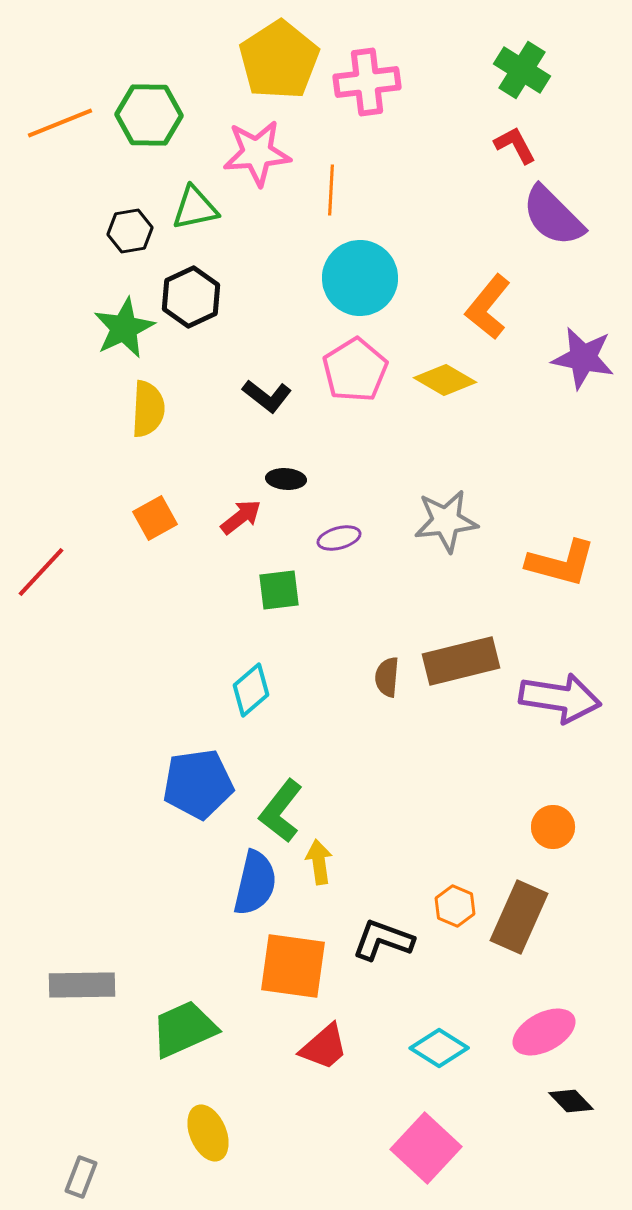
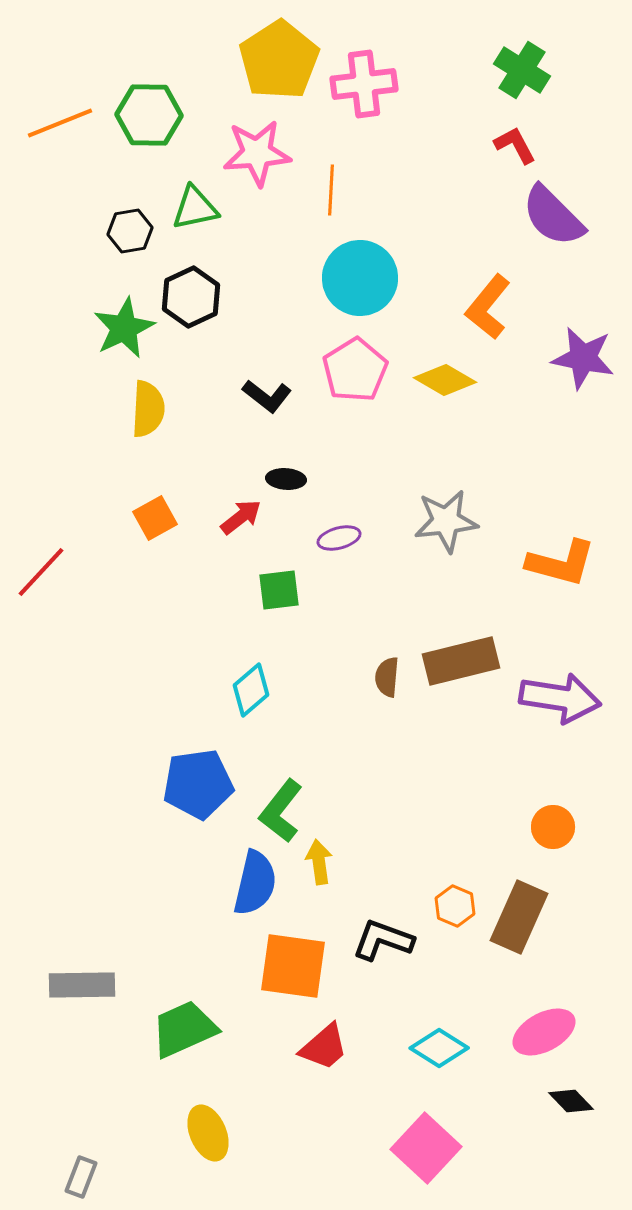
pink cross at (367, 82): moved 3 px left, 2 px down
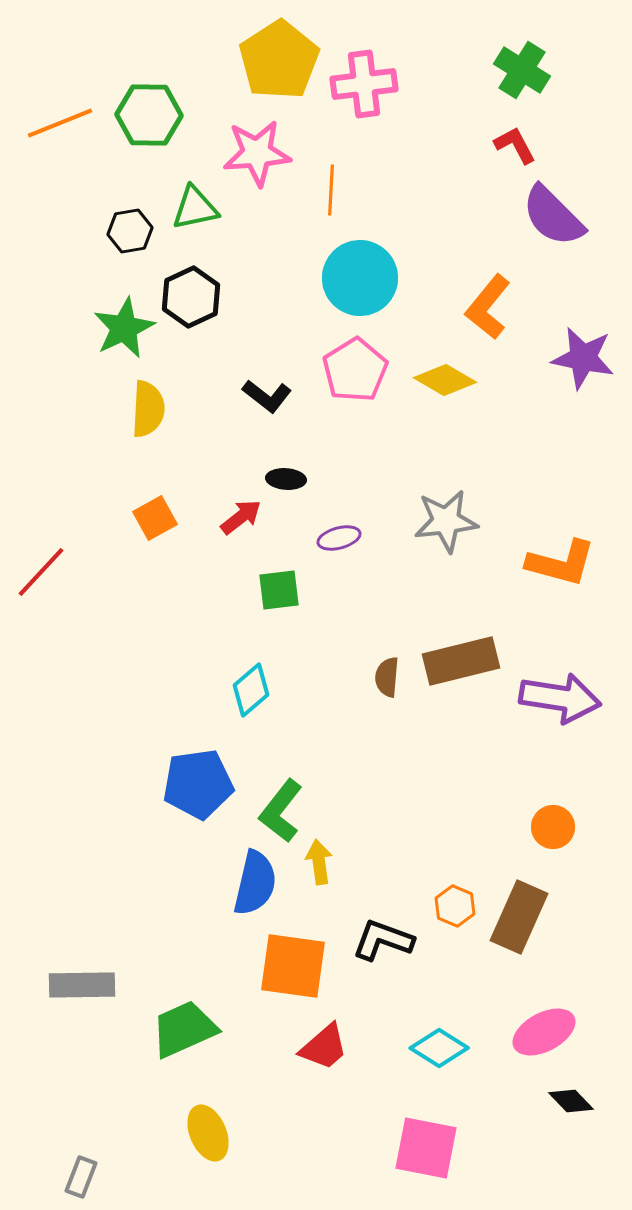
pink square at (426, 1148): rotated 32 degrees counterclockwise
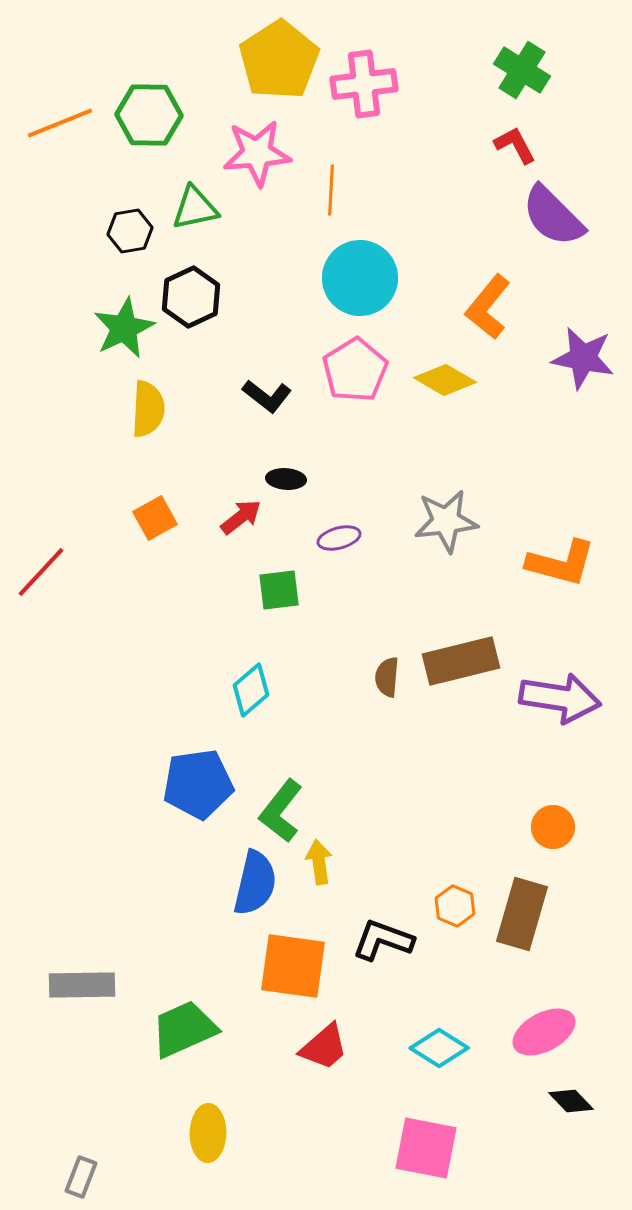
brown rectangle at (519, 917): moved 3 px right, 3 px up; rotated 8 degrees counterclockwise
yellow ellipse at (208, 1133): rotated 24 degrees clockwise
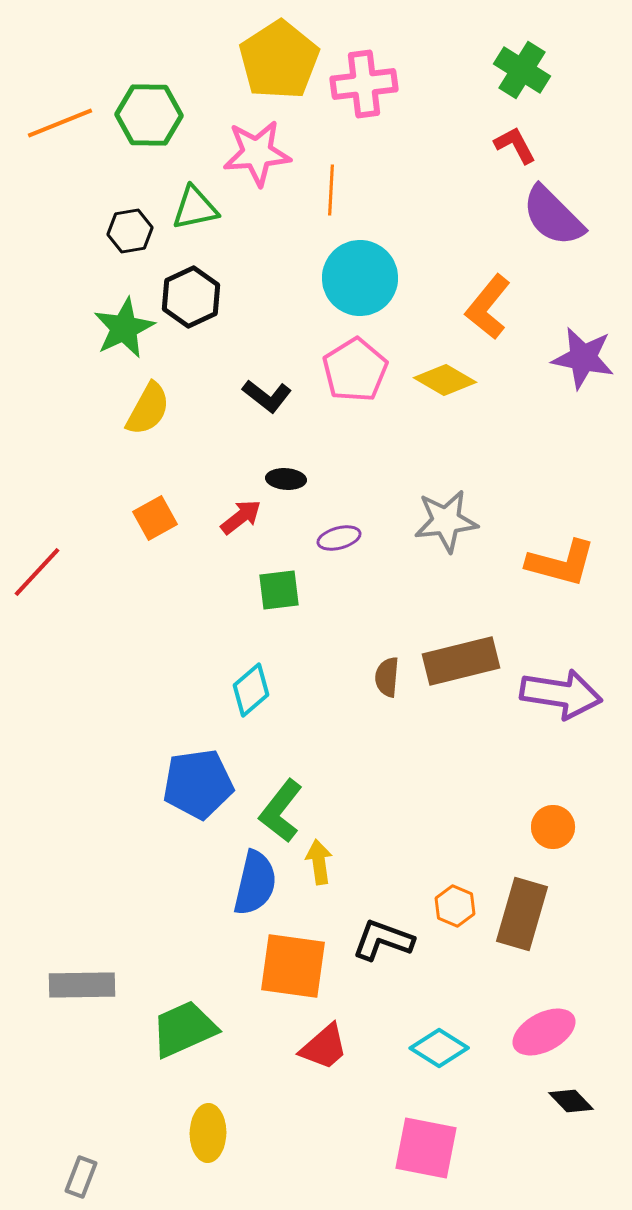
yellow semicircle at (148, 409): rotated 26 degrees clockwise
red line at (41, 572): moved 4 px left
purple arrow at (560, 698): moved 1 px right, 4 px up
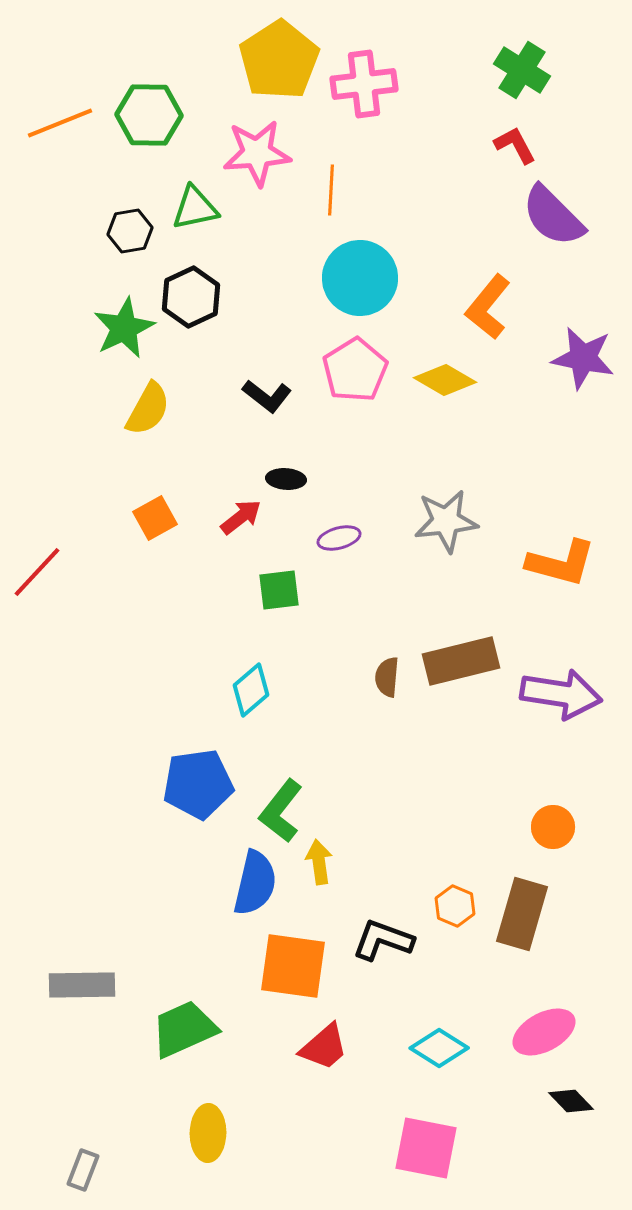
gray rectangle at (81, 1177): moved 2 px right, 7 px up
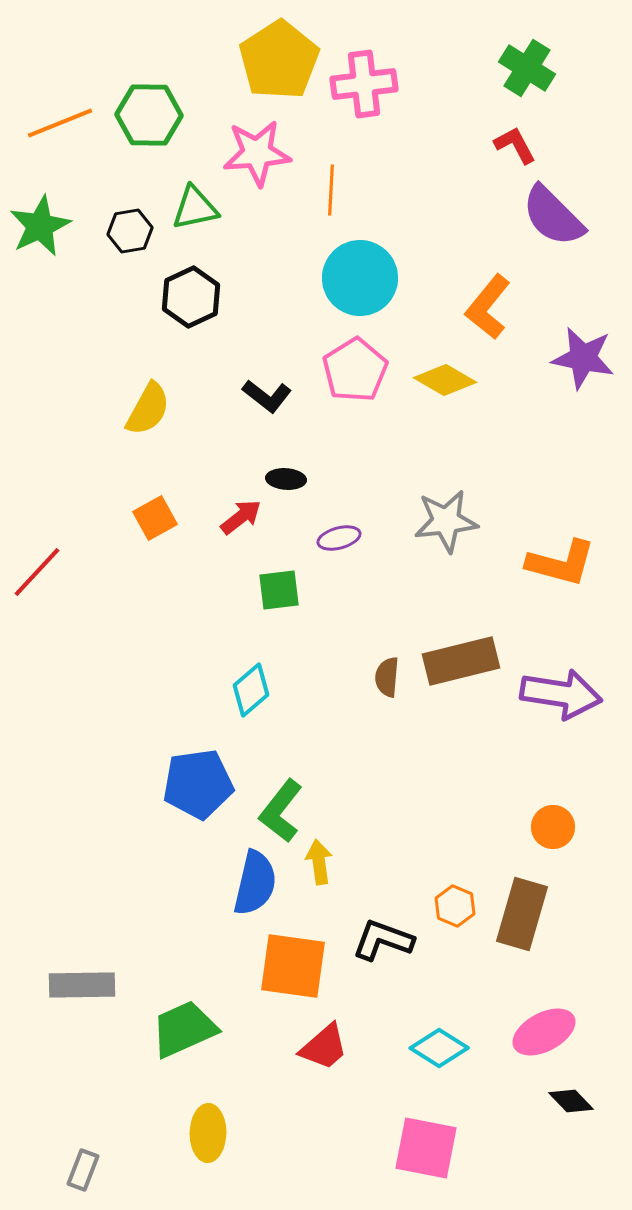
green cross at (522, 70): moved 5 px right, 2 px up
green star at (124, 328): moved 84 px left, 102 px up
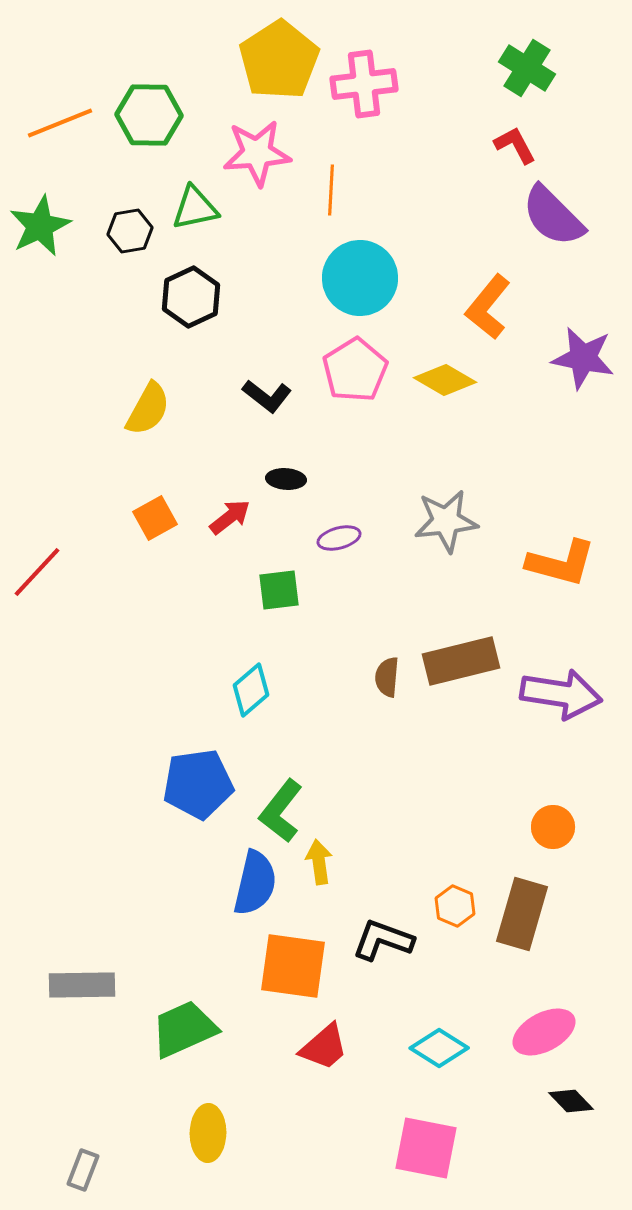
red arrow at (241, 517): moved 11 px left
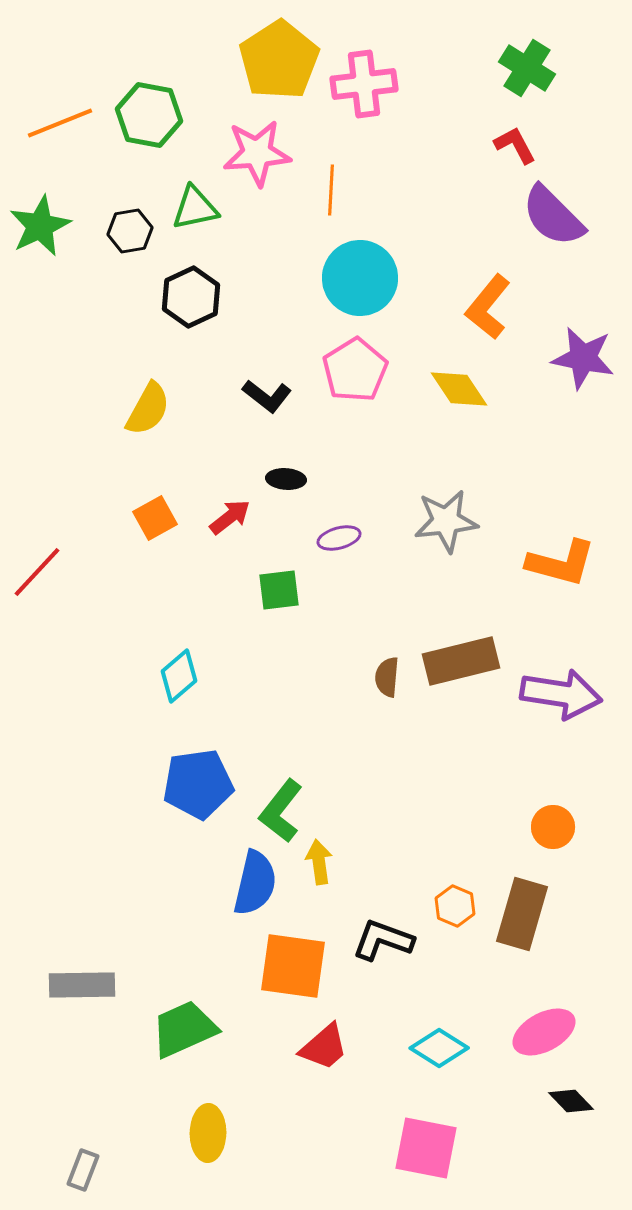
green hexagon at (149, 115): rotated 10 degrees clockwise
yellow diamond at (445, 380): moved 14 px right, 9 px down; rotated 26 degrees clockwise
cyan diamond at (251, 690): moved 72 px left, 14 px up
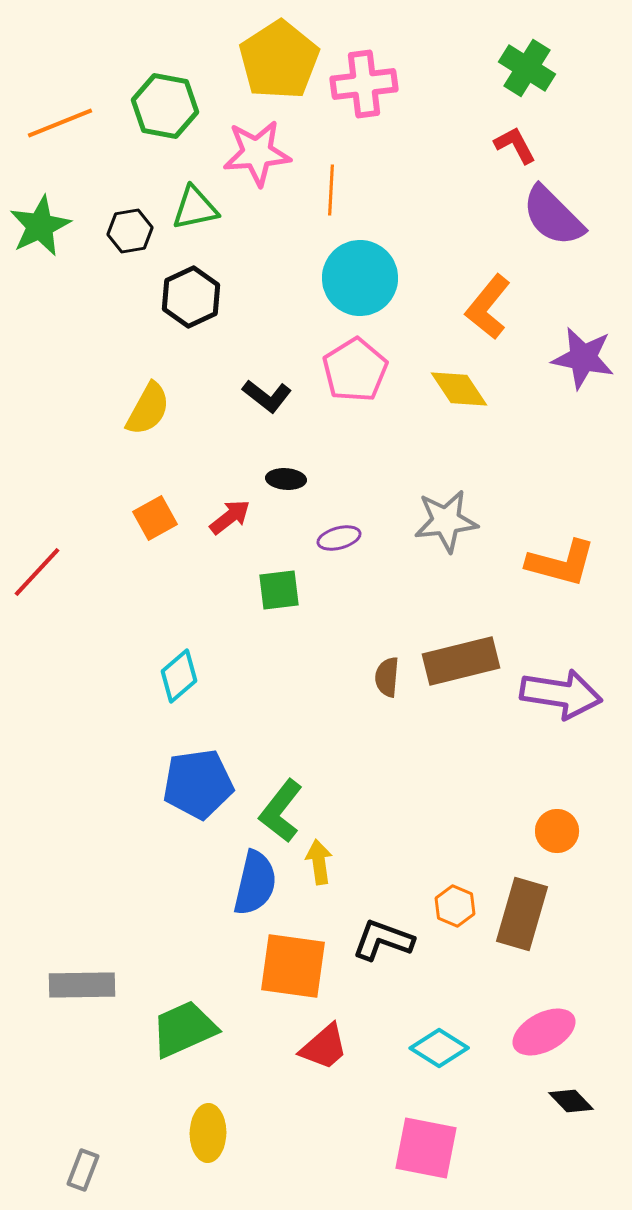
green hexagon at (149, 115): moved 16 px right, 9 px up
orange circle at (553, 827): moved 4 px right, 4 px down
